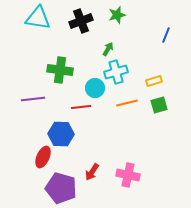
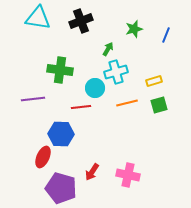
green star: moved 17 px right, 14 px down
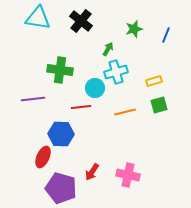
black cross: rotated 30 degrees counterclockwise
orange line: moved 2 px left, 9 px down
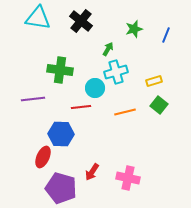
green square: rotated 36 degrees counterclockwise
pink cross: moved 3 px down
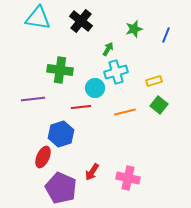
blue hexagon: rotated 20 degrees counterclockwise
purple pentagon: rotated 8 degrees clockwise
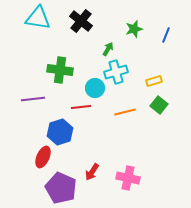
blue hexagon: moved 1 px left, 2 px up
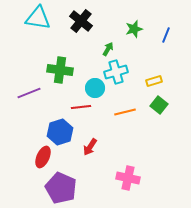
purple line: moved 4 px left, 6 px up; rotated 15 degrees counterclockwise
red arrow: moved 2 px left, 25 px up
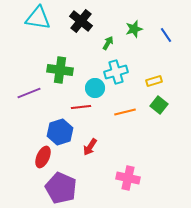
blue line: rotated 56 degrees counterclockwise
green arrow: moved 6 px up
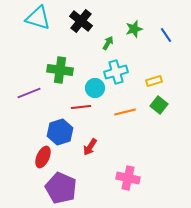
cyan triangle: rotated 8 degrees clockwise
